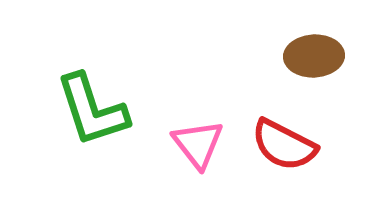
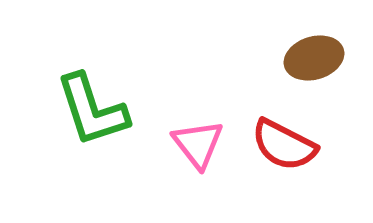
brown ellipse: moved 2 px down; rotated 14 degrees counterclockwise
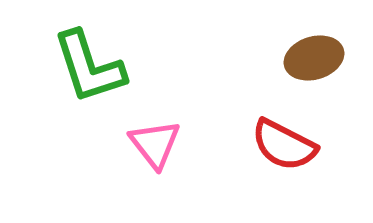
green L-shape: moved 3 px left, 43 px up
pink triangle: moved 43 px left
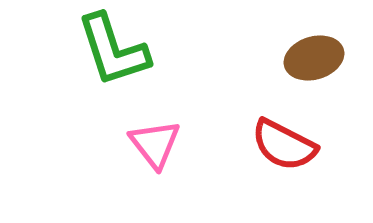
green L-shape: moved 24 px right, 17 px up
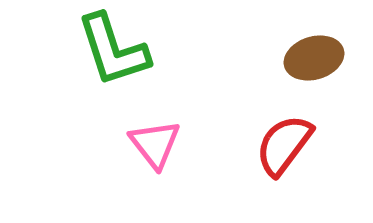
red semicircle: rotated 100 degrees clockwise
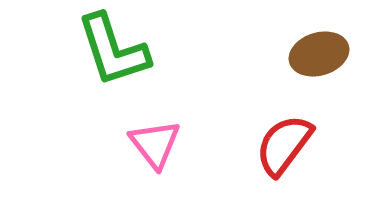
brown ellipse: moved 5 px right, 4 px up
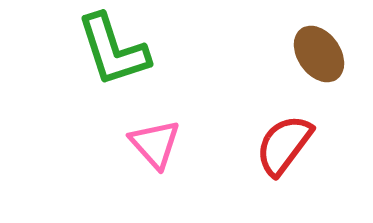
brown ellipse: rotated 72 degrees clockwise
pink triangle: rotated 4 degrees counterclockwise
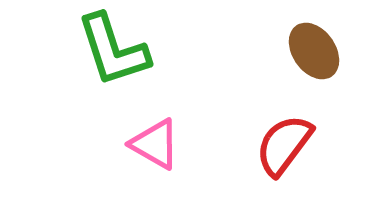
brown ellipse: moved 5 px left, 3 px up
pink triangle: rotated 18 degrees counterclockwise
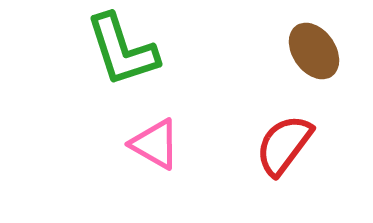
green L-shape: moved 9 px right
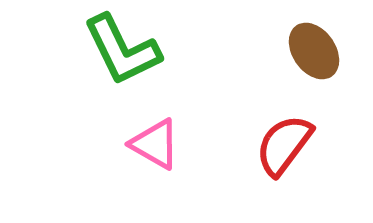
green L-shape: rotated 8 degrees counterclockwise
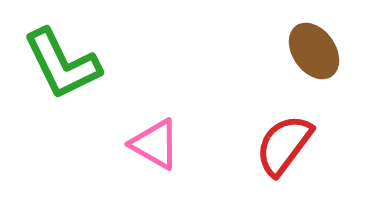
green L-shape: moved 60 px left, 14 px down
